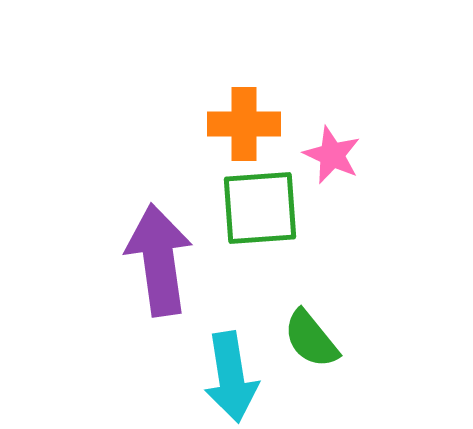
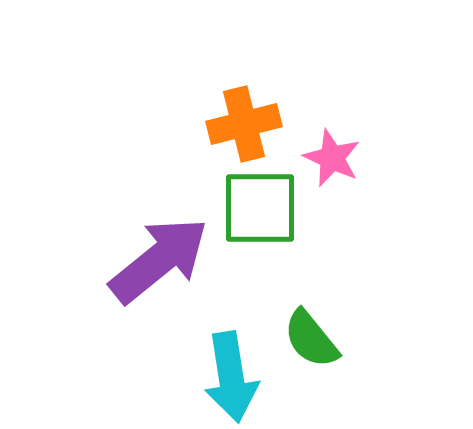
orange cross: rotated 14 degrees counterclockwise
pink star: moved 3 px down
green square: rotated 4 degrees clockwise
purple arrow: rotated 59 degrees clockwise
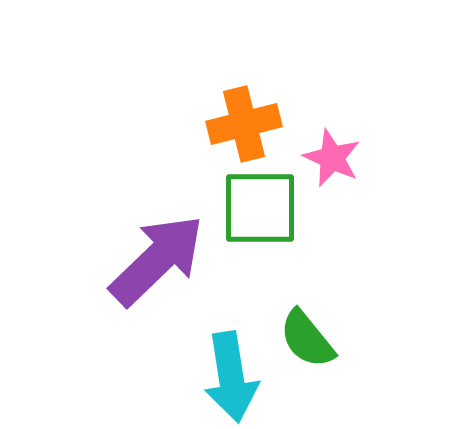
purple arrow: moved 2 px left; rotated 5 degrees counterclockwise
green semicircle: moved 4 px left
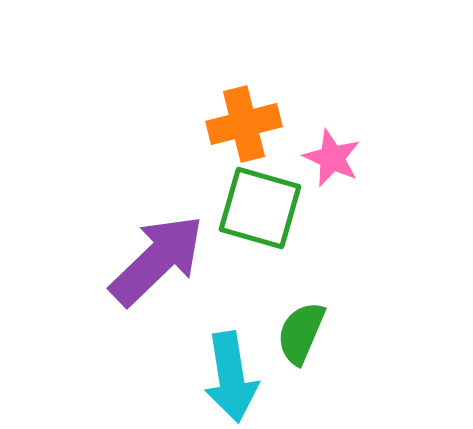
green square: rotated 16 degrees clockwise
green semicircle: moved 6 px left, 6 px up; rotated 62 degrees clockwise
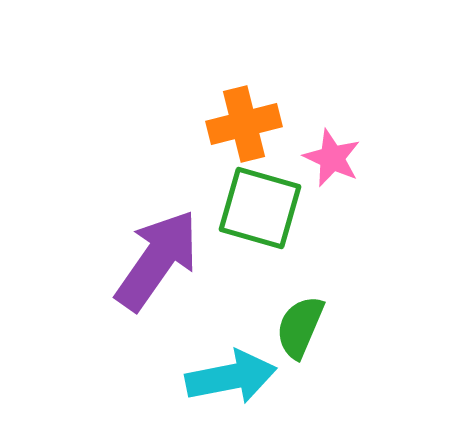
purple arrow: rotated 11 degrees counterclockwise
green semicircle: moved 1 px left, 6 px up
cyan arrow: rotated 92 degrees counterclockwise
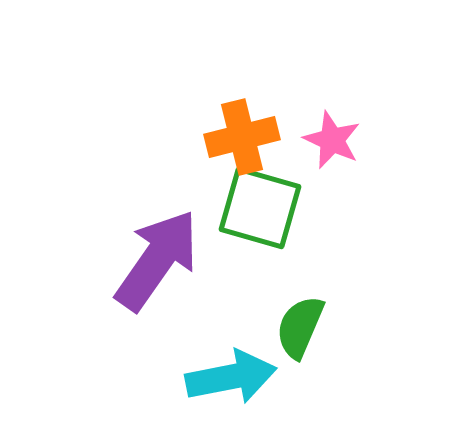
orange cross: moved 2 px left, 13 px down
pink star: moved 18 px up
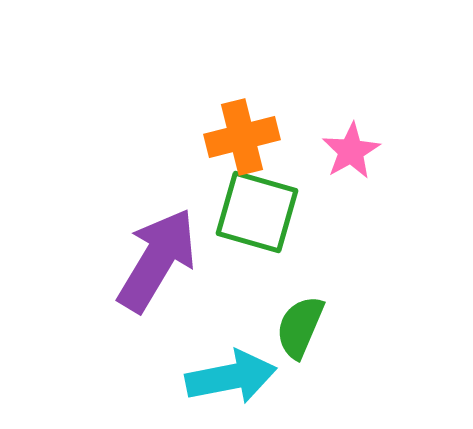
pink star: moved 19 px right, 11 px down; rotated 18 degrees clockwise
green square: moved 3 px left, 4 px down
purple arrow: rotated 4 degrees counterclockwise
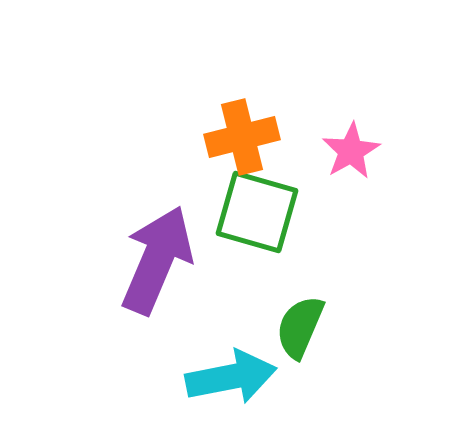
purple arrow: rotated 8 degrees counterclockwise
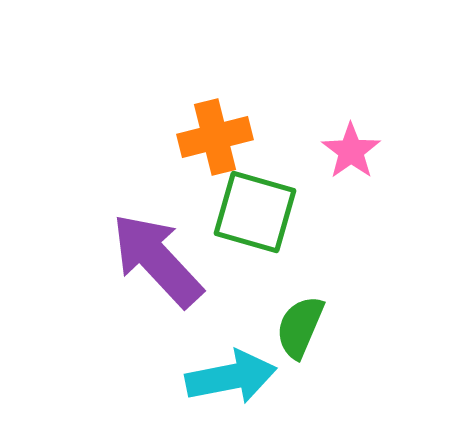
orange cross: moved 27 px left
pink star: rotated 6 degrees counterclockwise
green square: moved 2 px left
purple arrow: rotated 66 degrees counterclockwise
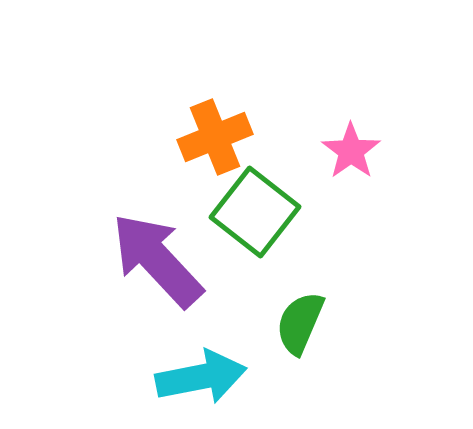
orange cross: rotated 8 degrees counterclockwise
green square: rotated 22 degrees clockwise
green semicircle: moved 4 px up
cyan arrow: moved 30 px left
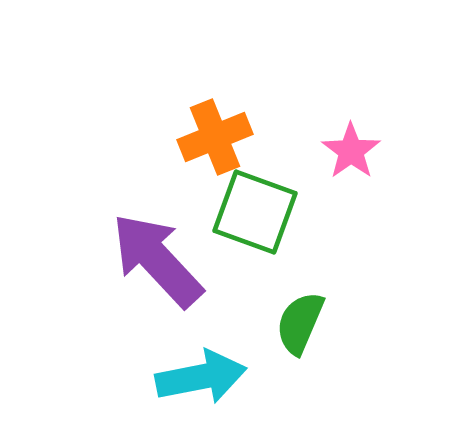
green square: rotated 18 degrees counterclockwise
